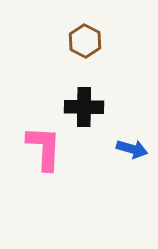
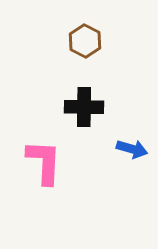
pink L-shape: moved 14 px down
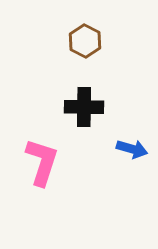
pink L-shape: moved 2 px left; rotated 15 degrees clockwise
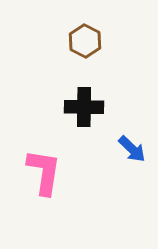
blue arrow: rotated 28 degrees clockwise
pink L-shape: moved 2 px right, 10 px down; rotated 9 degrees counterclockwise
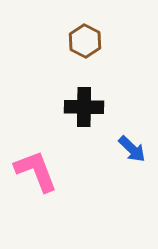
pink L-shape: moved 8 px left, 1 px up; rotated 30 degrees counterclockwise
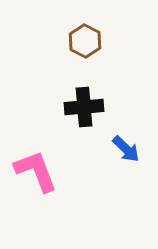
black cross: rotated 6 degrees counterclockwise
blue arrow: moved 6 px left
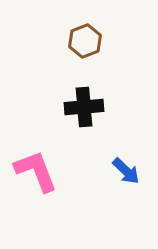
brown hexagon: rotated 12 degrees clockwise
blue arrow: moved 22 px down
